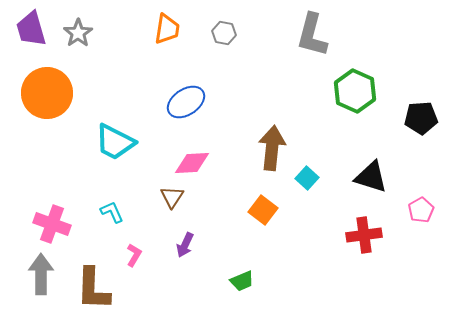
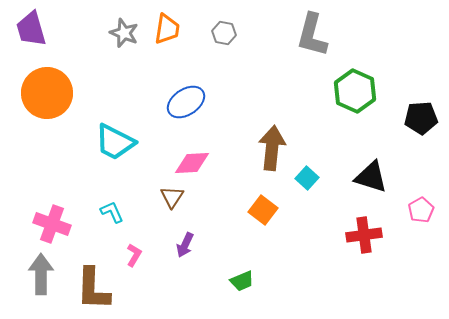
gray star: moved 46 px right; rotated 16 degrees counterclockwise
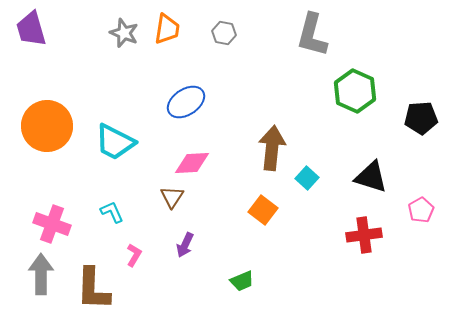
orange circle: moved 33 px down
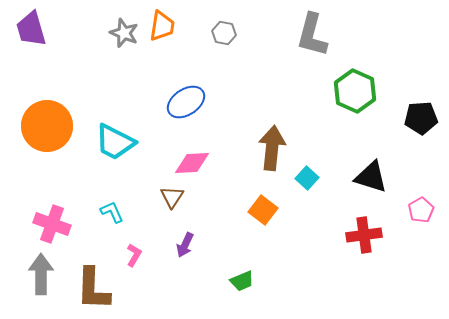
orange trapezoid: moved 5 px left, 3 px up
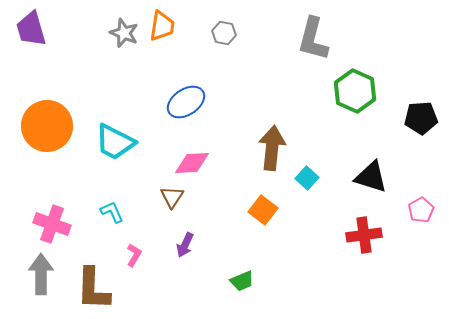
gray L-shape: moved 1 px right, 4 px down
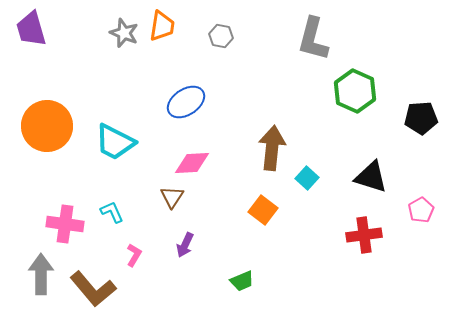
gray hexagon: moved 3 px left, 3 px down
pink cross: moved 13 px right; rotated 12 degrees counterclockwise
brown L-shape: rotated 42 degrees counterclockwise
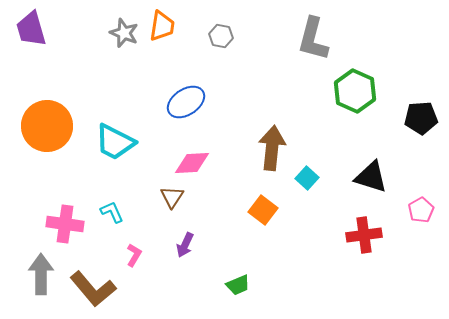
green trapezoid: moved 4 px left, 4 px down
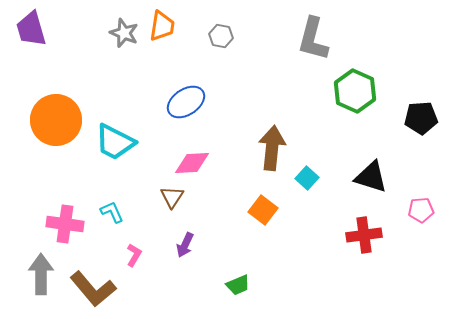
orange circle: moved 9 px right, 6 px up
pink pentagon: rotated 25 degrees clockwise
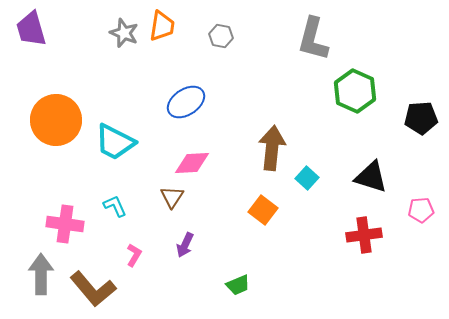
cyan L-shape: moved 3 px right, 6 px up
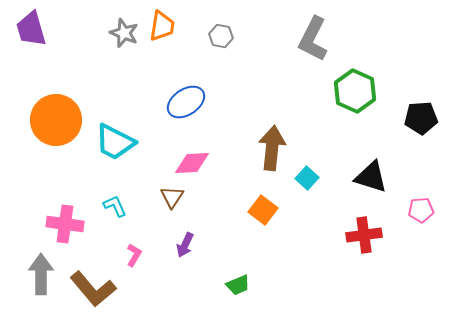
gray L-shape: rotated 12 degrees clockwise
